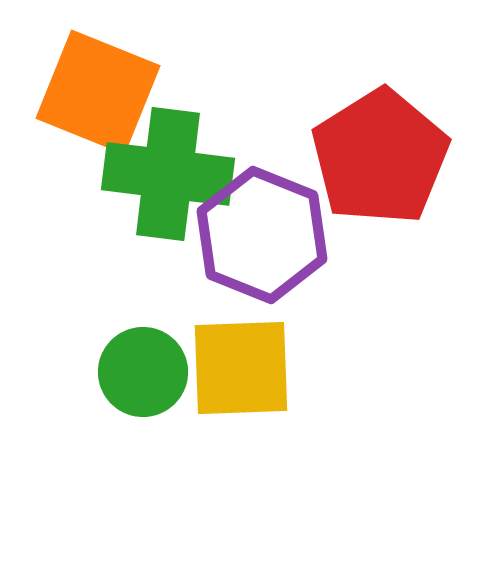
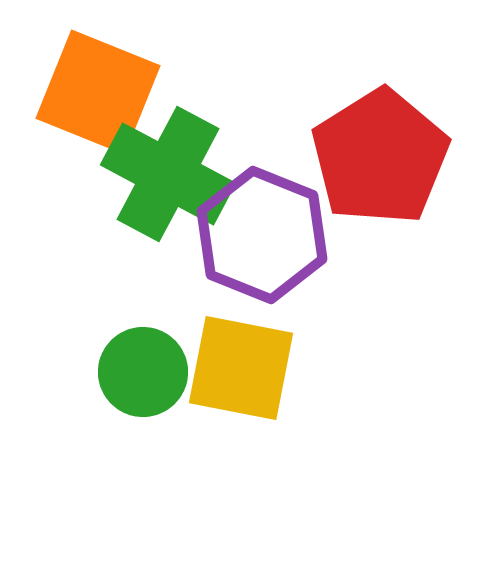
green cross: rotated 21 degrees clockwise
yellow square: rotated 13 degrees clockwise
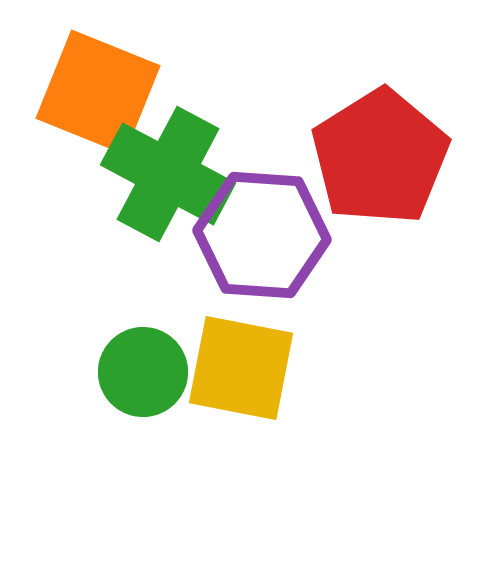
purple hexagon: rotated 18 degrees counterclockwise
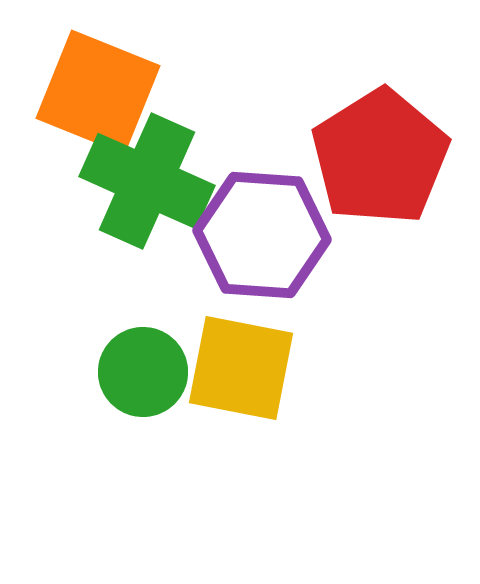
green cross: moved 21 px left, 7 px down; rotated 4 degrees counterclockwise
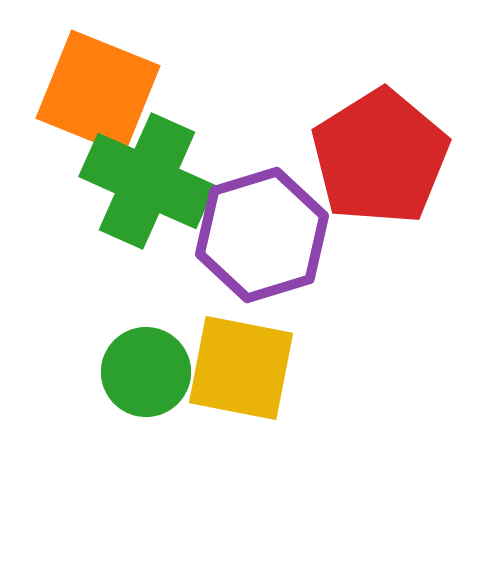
purple hexagon: rotated 21 degrees counterclockwise
green circle: moved 3 px right
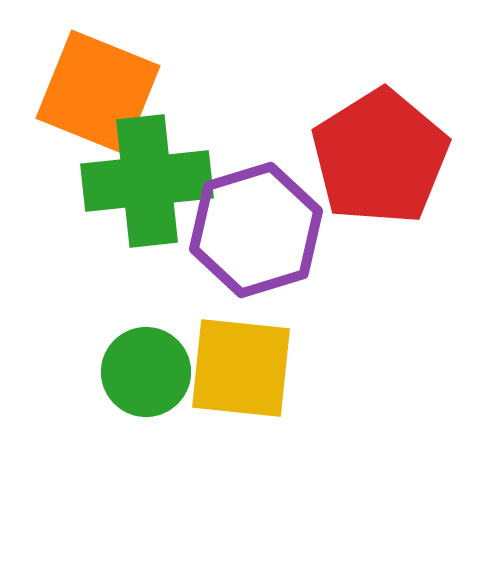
green cross: rotated 30 degrees counterclockwise
purple hexagon: moved 6 px left, 5 px up
yellow square: rotated 5 degrees counterclockwise
